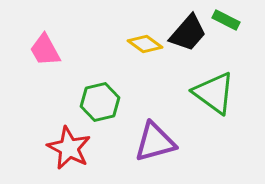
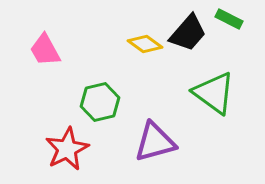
green rectangle: moved 3 px right, 1 px up
red star: moved 2 px left, 1 px down; rotated 18 degrees clockwise
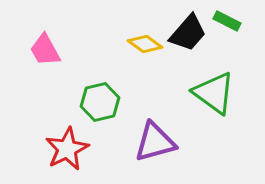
green rectangle: moved 2 px left, 2 px down
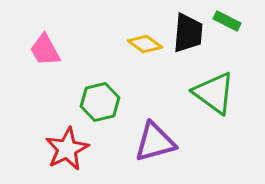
black trapezoid: rotated 36 degrees counterclockwise
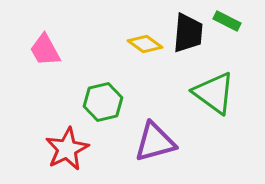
green hexagon: moved 3 px right
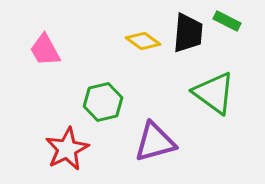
yellow diamond: moved 2 px left, 3 px up
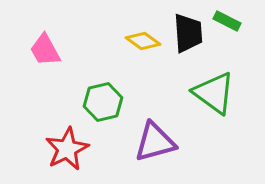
black trapezoid: rotated 9 degrees counterclockwise
